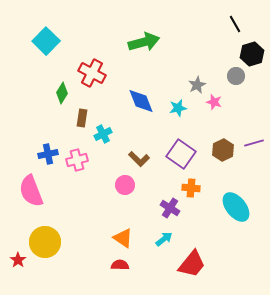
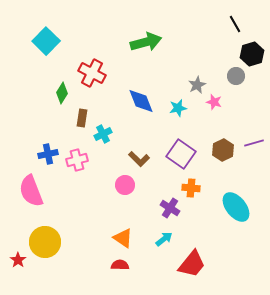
green arrow: moved 2 px right
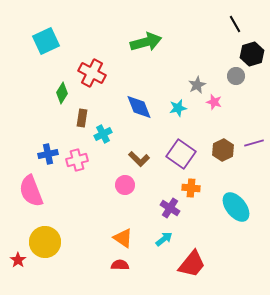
cyan square: rotated 20 degrees clockwise
blue diamond: moved 2 px left, 6 px down
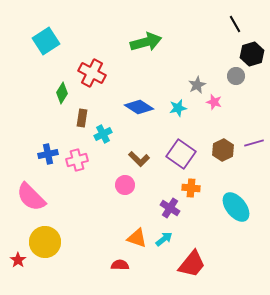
cyan square: rotated 8 degrees counterclockwise
blue diamond: rotated 36 degrees counterclockwise
pink semicircle: moved 6 px down; rotated 24 degrees counterclockwise
orange triangle: moved 14 px right; rotated 15 degrees counterclockwise
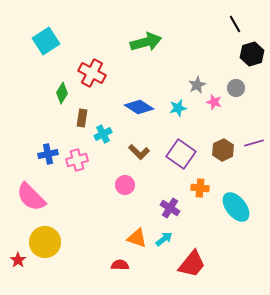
gray circle: moved 12 px down
brown L-shape: moved 7 px up
orange cross: moved 9 px right
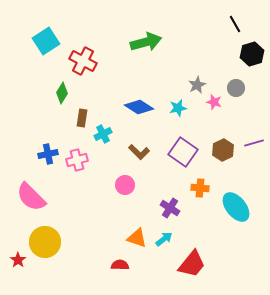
red cross: moved 9 px left, 12 px up
purple square: moved 2 px right, 2 px up
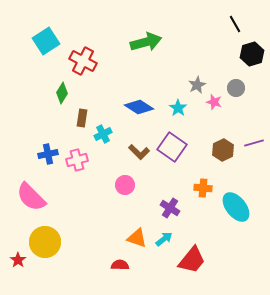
cyan star: rotated 24 degrees counterclockwise
purple square: moved 11 px left, 5 px up
orange cross: moved 3 px right
red trapezoid: moved 4 px up
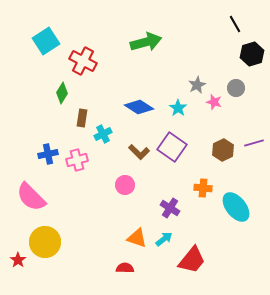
red semicircle: moved 5 px right, 3 px down
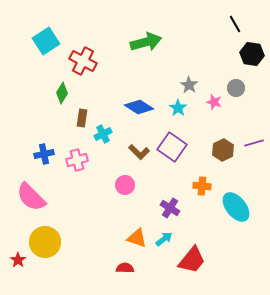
black hexagon: rotated 25 degrees clockwise
gray star: moved 8 px left; rotated 12 degrees counterclockwise
blue cross: moved 4 px left
orange cross: moved 1 px left, 2 px up
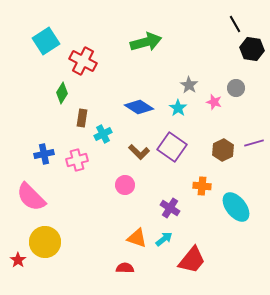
black hexagon: moved 5 px up
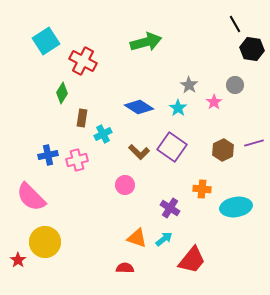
gray circle: moved 1 px left, 3 px up
pink star: rotated 21 degrees clockwise
blue cross: moved 4 px right, 1 px down
orange cross: moved 3 px down
cyan ellipse: rotated 60 degrees counterclockwise
